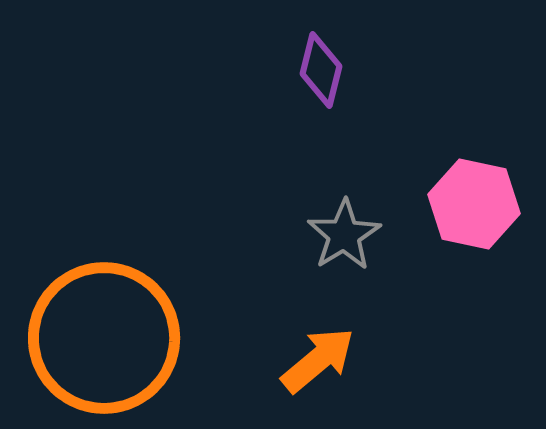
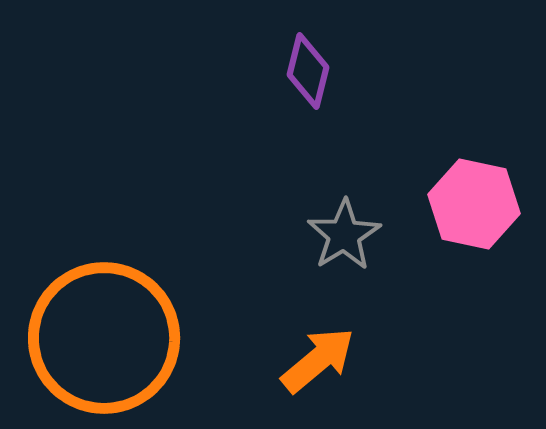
purple diamond: moved 13 px left, 1 px down
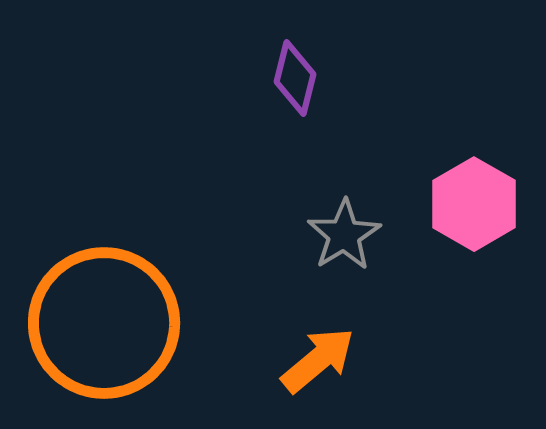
purple diamond: moved 13 px left, 7 px down
pink hexagon: rotated 18 degrees clockwise
orange circle: moved 15 px up
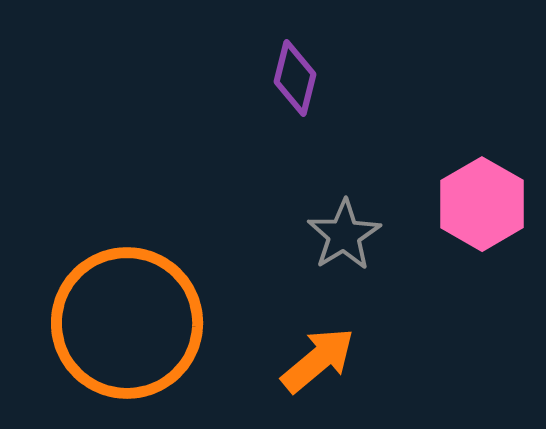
pink hexagon: moved 8 px right
orange circle: moved 23 px right
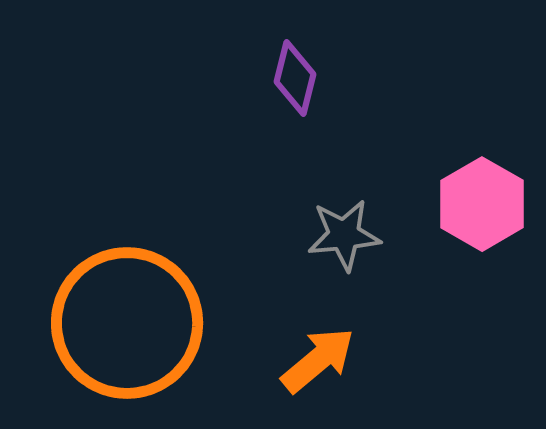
gray star: rotated 26 degrees clockwise
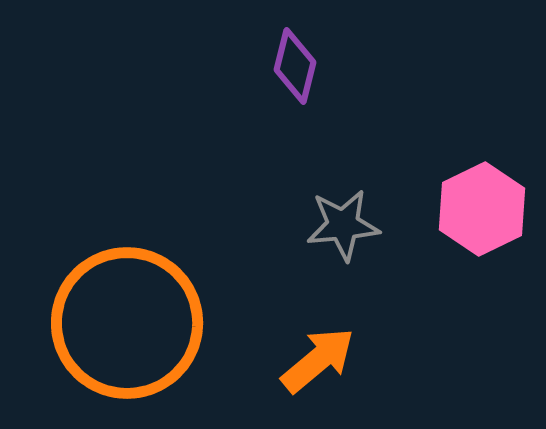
purple diamond: moved 12 px up
pink hexagon: moved 5 px down; rotated 4 degrees clockwise
gray star: moved 1 px left, 10 px up
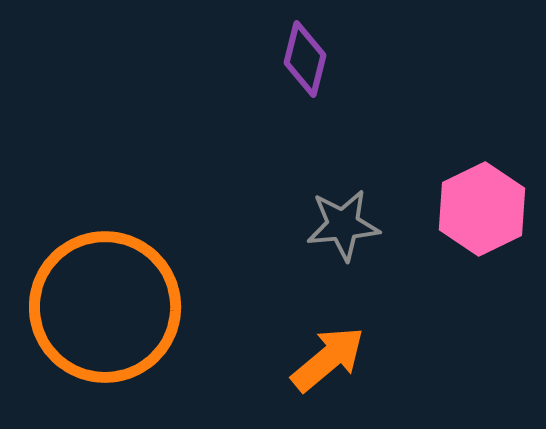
purple diamond: moved 10 px right, 7 px up
orange circle: moved 22 px left, 16 px up
orange arrow: moved 10 px right, 1 px up
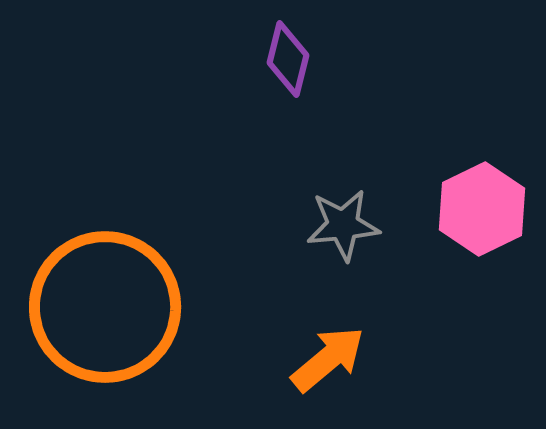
purple diamond: moved 17 px left
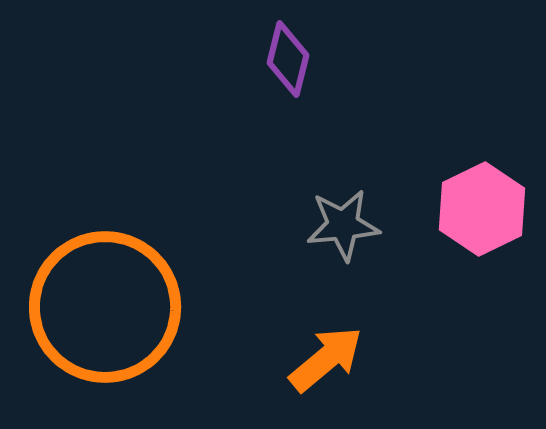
orange arrow: moved 2 px left
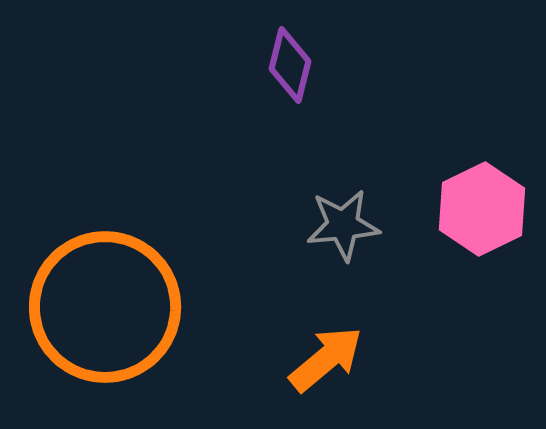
purple diamond: moved 2 px right, 6 px down
